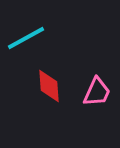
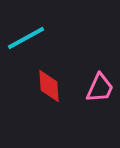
pink trapezoid: moved 3 px right, 4 px up
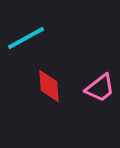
pink trapezoid: rotated 28 degrees clockwise
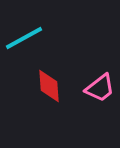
cyan line: moved 2 px left
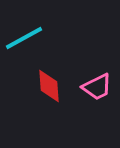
pink trapezoid: moved 3 px left, 1 px up; rotated 12 degrees clockwise
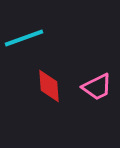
cyan line: rotated 9 degrees clockwise
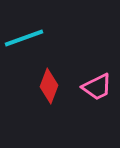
red diamond: rotated 24 degrees clockwise
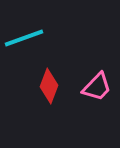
pink trapezoid: rotated 20 degrees counterclockwise
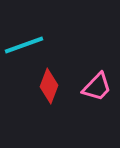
cyan line: moved 7 px down
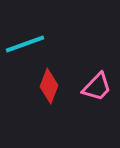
cyan line: moved 1 px right, 1 px up
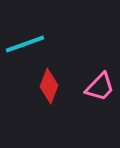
pink trapezoid: moved 3 px right
